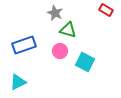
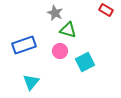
cyan square: rotated 36 degrees clockwise
cyan triangle: moved 13 px right; rotated 24 degrees counterclockwise
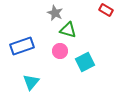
blue rectangle: moved 2 px left, 1 px down
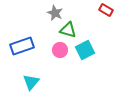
pink circle: moved 1 px up
cyan square: moved 12 px up
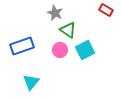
green triangle: rotated 18 degrees clockwise
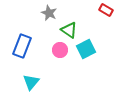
gray star: moved 6 px left
green triangle: moved 1 px right
blue rectangle: rotated 50 degrees counterclockwise
cyan square: moved 1 px right, 1 px up
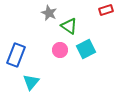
red rectangle: rotated 48 degrees counterclockwise
green triangle: moved 4 px up
blue rectangle: moved 6 px left, 9 px down
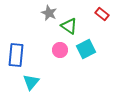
red rectangle: moved 4 px left, 4 px down; rotated 56 degrees clockwise
blue rectangle: rotated 15 degrees counterclockwise
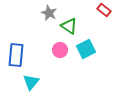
red rectangle: moved 2 px right, 4 px up
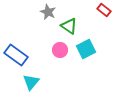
gray star: moved 1 px left, 1 px up
blue rectangle: rotated 60 degrees counterclockwise
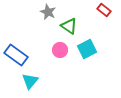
cyan square: moved 1 px right
cyan triangle: moved 1 px left, 1 px up
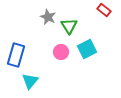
gray star: moved 5 px down
green triangle: rotated 24 degrees clockwise
pink circle: moved 1 px right, 2 px down
blue rectangle: rotated 70 degrees clockwise
